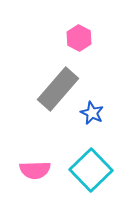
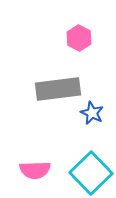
gray rectangle: rotated 42 degrees clockwise
cyan square: moved 3 px down
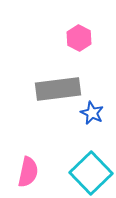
pink semicircle: moved 7 px left, 2 px down; rotated 76 degrees counterclockwise
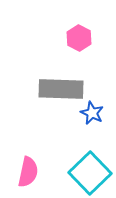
gray rectangle: moved 3 px right; rotated 9 degrees clockwise
cyan square: moved 1 px left
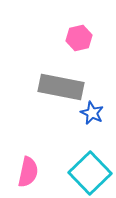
pink hexagon: rotated 20 degrees clockwise
gray rectangle: moved 2 px up; rotated 9 degrees clockwise
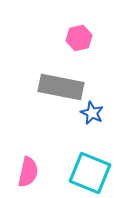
cyan square: rotated 24 degrees counterclockwise
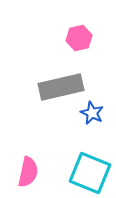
gray rectangle: rotated 24 degrees counterclockwise
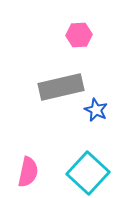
pink hexagon: moved 3 px up; rotated 10 degrees clockwise
blue star: moved 4 px right, 3 px up
cyan square: moved 2 px left; rotated 21 degrees clockwise
